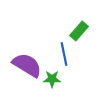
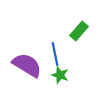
blue line: moved 9 px left
green star: moved 8 px right, 4 px up; rotated 18 degrees clockwise
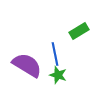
green rectangle: rotated 18 degrees clockwise
green star: moved 2 px left
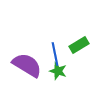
green rectangle: moved 14 px down
green star: moved 4 px up
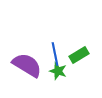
green rectangle: moved 10 px down
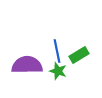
blue line: moved 2 px right, 3 px up
purple semicircle: rotated 32 degrees counterclockwise
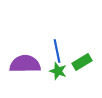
green rectangle: moved 3 px right, 7 px down
purple semicircle: moved 2 px left, 1 px up
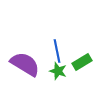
purple semicircle: rotated 32 degrees clockwise
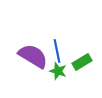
purple semicircle: moved 8 px right, 8 px up
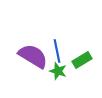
green rectangle: moved 2 px up
